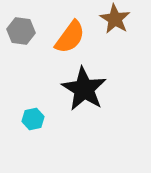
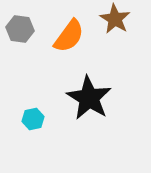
gray hexagon: moved 1 px left, 2 px up
orange semicircle: moved 1 px left, 1 px up
black star: moved 5 px right, 9 px down
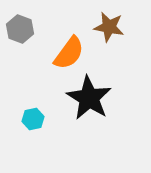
brown star: moved 6 px left, 8 px down; rotated 20 degrees counterclockwise
gray hexagon: rotated 12 degrees clockwise
orange semicircle: moved 17 px down
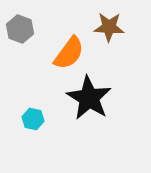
brown star: rotated 8 degrees counterclockwise
cyan hexagon: rotated 25 degrees clockwise
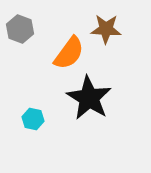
brown star: moved 3 px left, 2 px down
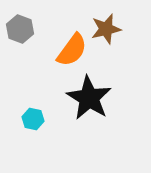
brown star: rotated 16 degrees counterclockwise
orange semicircle: moved 3 px right, 3 px up
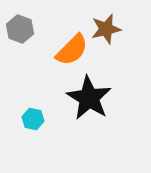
orange semicircle: rotated 9 degrees clockwise
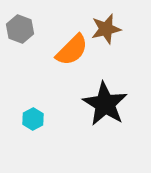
black star: moved 16 px right, 6 px down
cyan hexagon: rotated 20 degrees clockwise
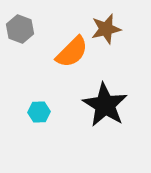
orange semicircle: moved 2 px down
black star: moved 1 px down
cyan hexagon: moved 6 px right, 7 px up; rotated 25 degrees clockwise
